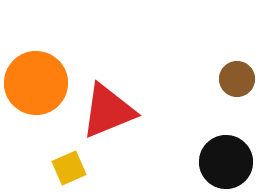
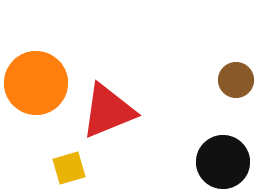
brown circle: moved 1 px left, 1 px down
black circle: moved 3 px left
yellow square: rotated 8 degrees clockwise
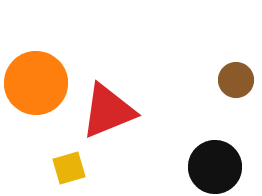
black circle: moved 8 px left, 5 px down
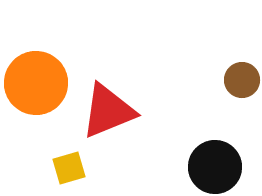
brown circle: moved 6 px right
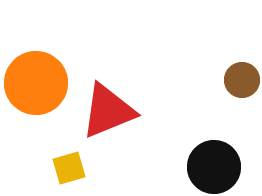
black circle: moved 1 px left
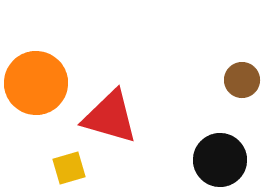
red triangle: moved 2 px right, 6 px down; rotated 38 degrees clockwise
black circle: moved 6 px right, 7 px up
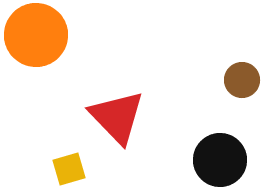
orange circle: moved 48 px up
red triangle: moved 7 px right; rotated 30 degrees clockwise
yellow square: moved 1 px down
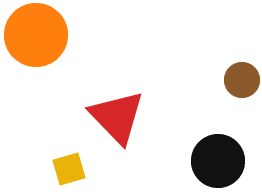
black circle: moved 2 px left, 1 px down
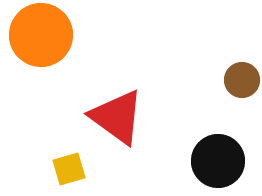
orange circle: moved 5 px right
red triangle: rotated 10 degrees counterclockwise
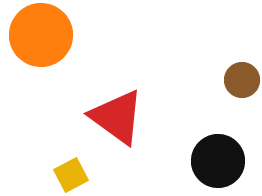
yellow square: moved 2 px right, 6 px down; rotated 12 degrees counterclockwise
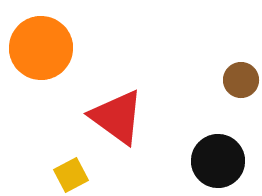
orange circle: moved 13 px down
brown circle: moved 1 px left
